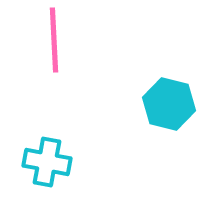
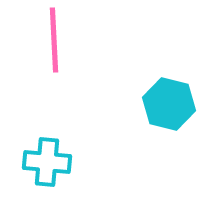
cyan cross: rotated 6 degrees counterclockwise
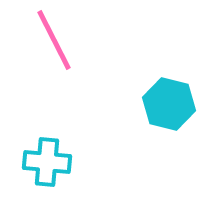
pink line: rotated 24 degrees counterclockwise
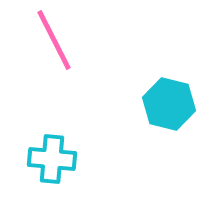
cyan cross: moved 5 px right, 3 px up
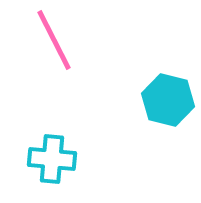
cyan hexagon: moved 1 px left, 4 px up
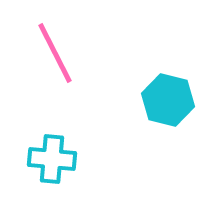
pink line: moved 1 px right, 13 px down
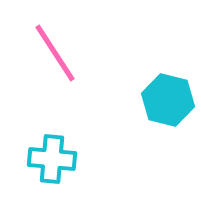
pink line: rotated 6 degrees counterclockwise
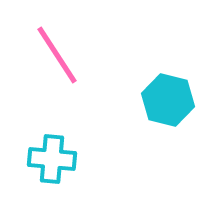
pink line: moved 2 px right, 2 px down
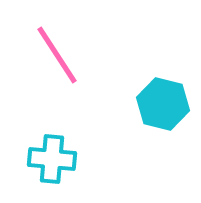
cyan hexagon: moved 5 px left, 4 px down
